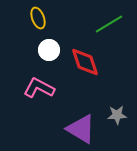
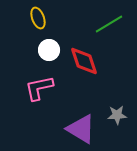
red diamond: moved 1 px left, 1 px up
pink L-shape: rotated 40 degrees counterclockwise
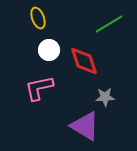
gray star: moved 12 px left, 18 px up
purple triangle: moved 4 px right, 3 px up
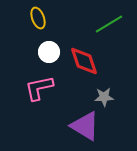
white circle: moved 2 px down
gray star: moved 1 px left
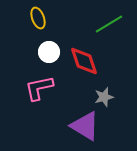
gray star: rotated 12 degrees counterclockwise
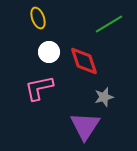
purple triangle: rotated 32 degrees clockwise
